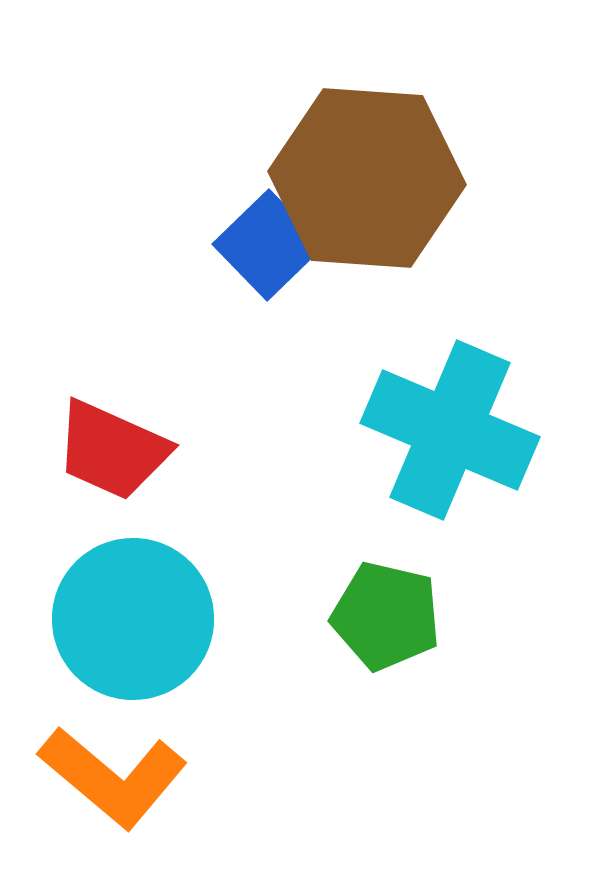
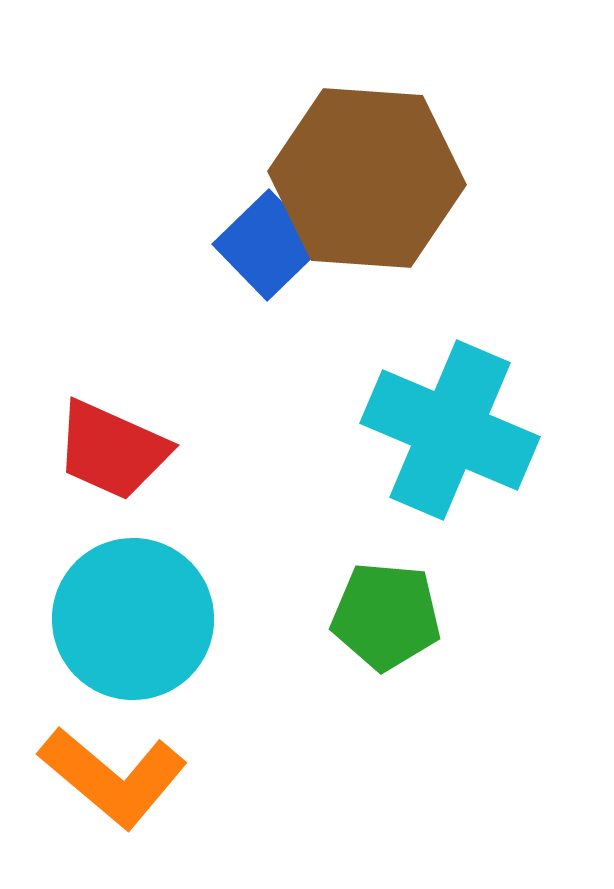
green pentagon: rotated 8 degrees counterclockwise
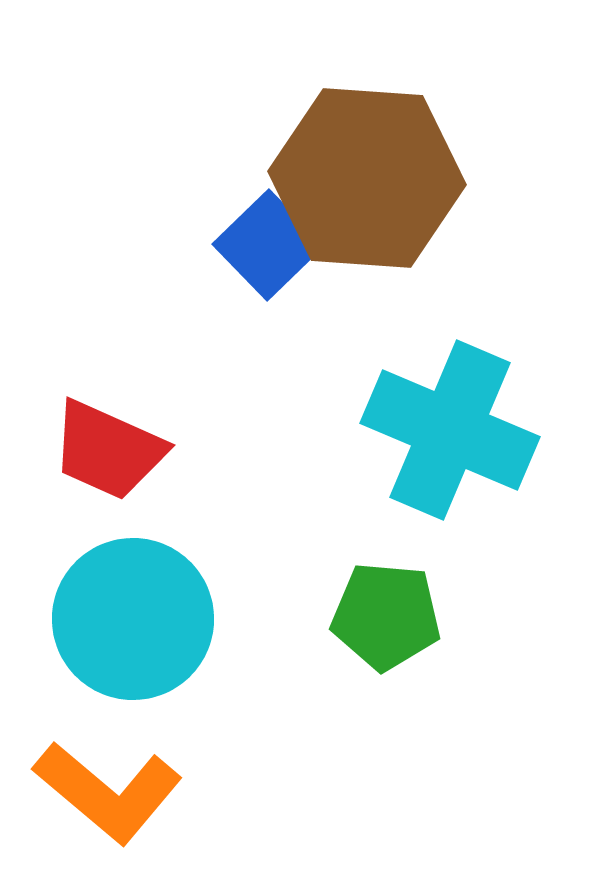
red trapezoid: moved 4 px left
orange L-shape: moved 5 px left, 15 px down
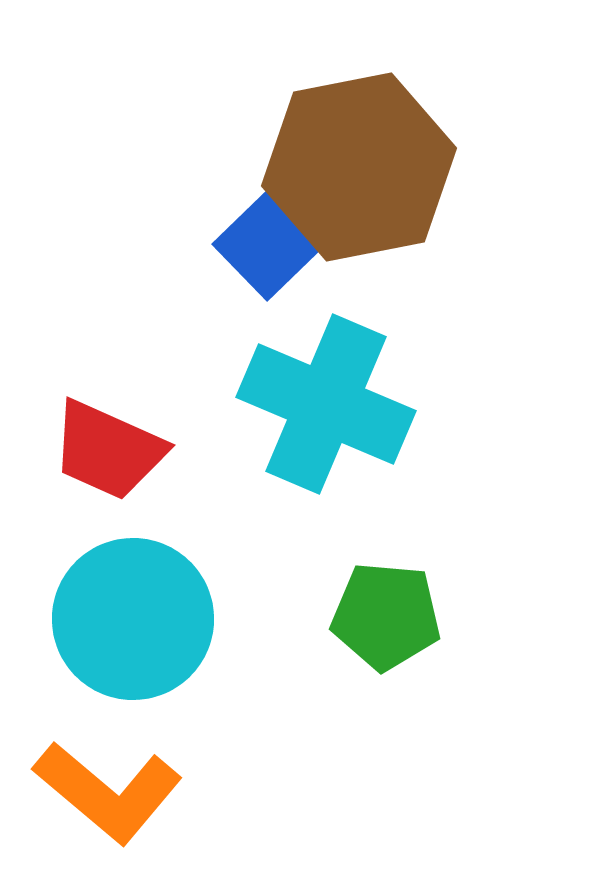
brown hexagon: moved 8 px left, 11 px up; rotated 15 degrees counterclockwise
cyan cross: moved 124 px left, 26 px up
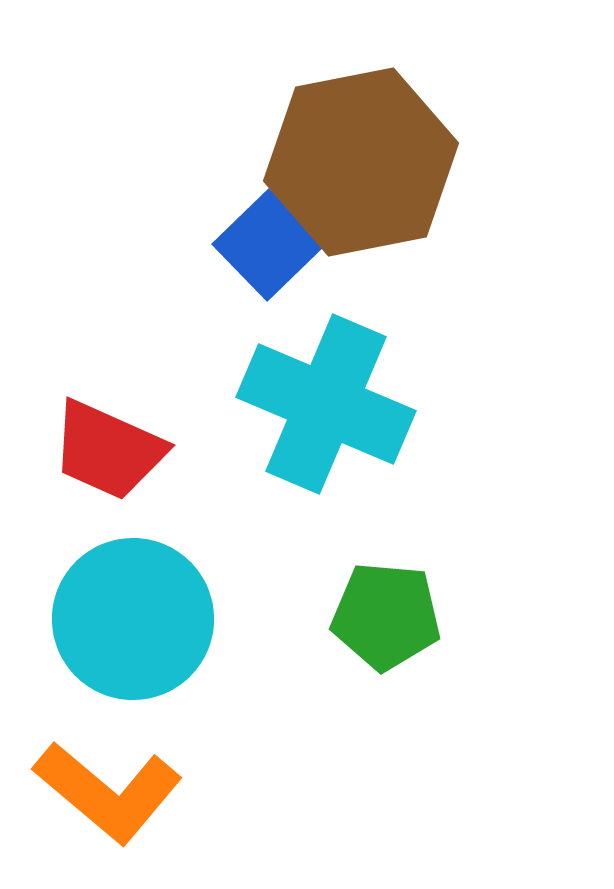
brown hexagon: moved 2 px right, 5 px up
